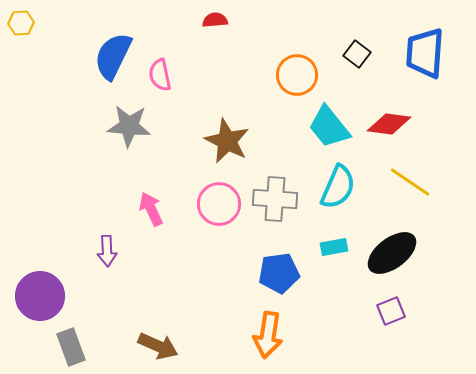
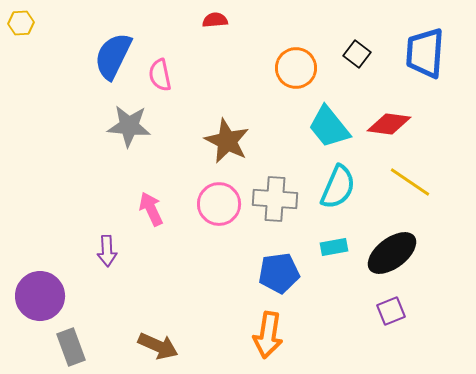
orange circle: moved 1 px left, 7 px up
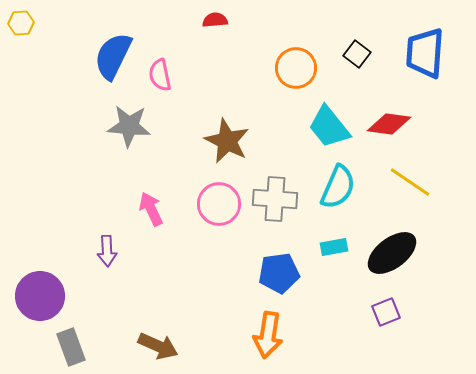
purple square: moved 5 px left, 1 px down
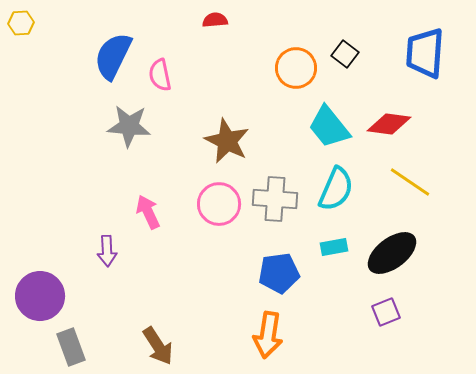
black square: moved 12 px left
cyan semicircle: moved 2 px left, 2 px down
pink arrow: moved 3 px left, 3 px down
brown arrow: rotated 33 degrees clockwise
